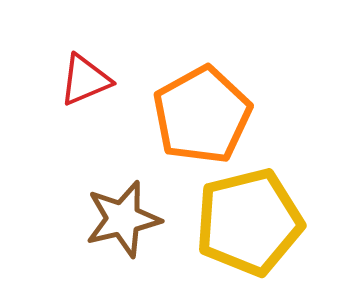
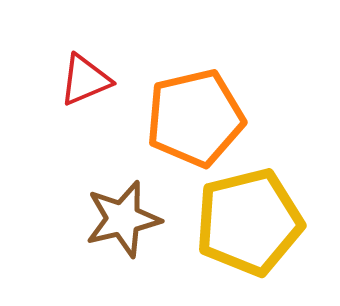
orange pentagon: moved 7 px left, 3 px down; rotated 16 degrees clockwise
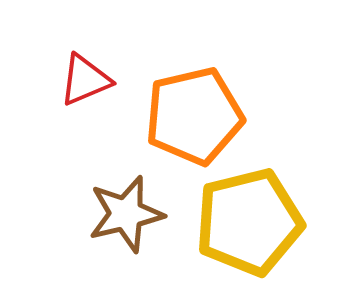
orange pentagon: moved 1 px left, 2 px up
brown star: moved 3 px right, 5 px up
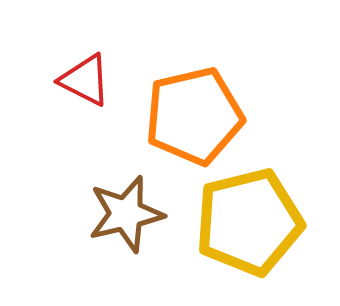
red triangle: rotated 50 degrees clockwise
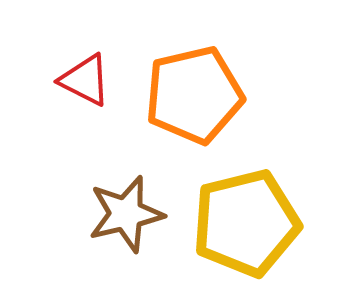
orange pentagon: moved 21 px up
yellow pentagon: moved 3 px left, 1 px down
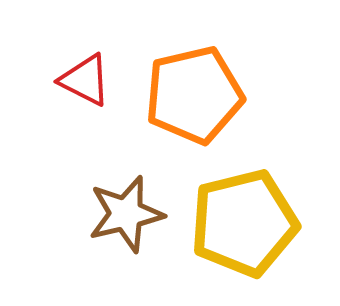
yellow pentagon: moved 2 px left
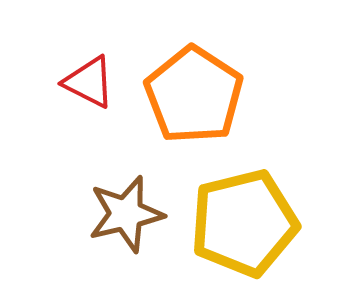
red triangle: moved 4 px right, 2 px down
orange pentagon: rotated 26 degrees counterclockwise
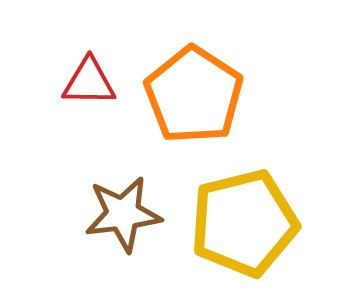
red triangle: rotated 26 degrees counterclockwise
brown star: moved 3 px left; rotated 6 degrees clockwise
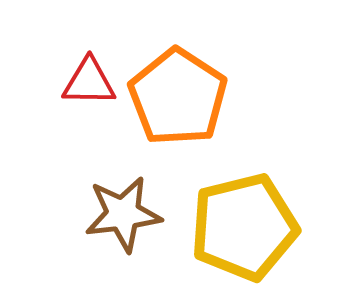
orange pentagon: moved 16 px left, 2 px down
yellow pentagon: moved 4 px down
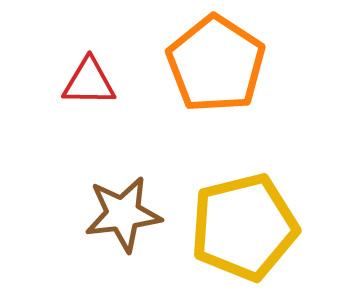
orange pentagon: moved 38 px right, 33 px up
